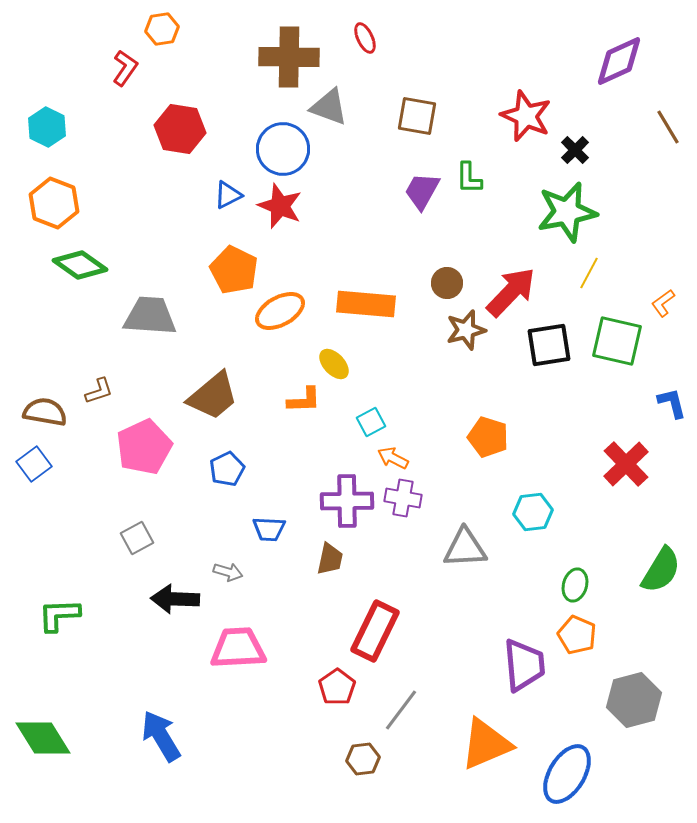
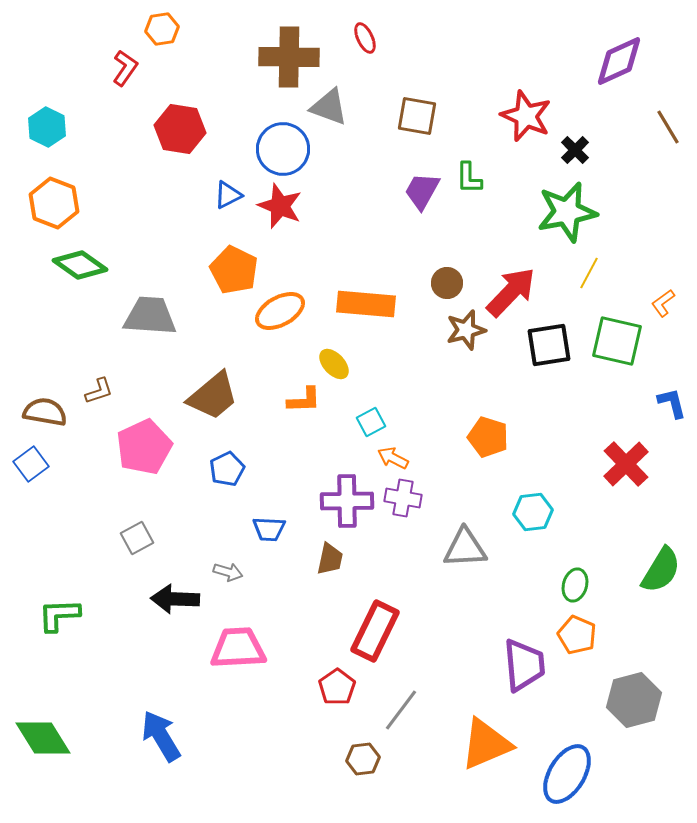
blue square at (34, 464): moved 3 px left
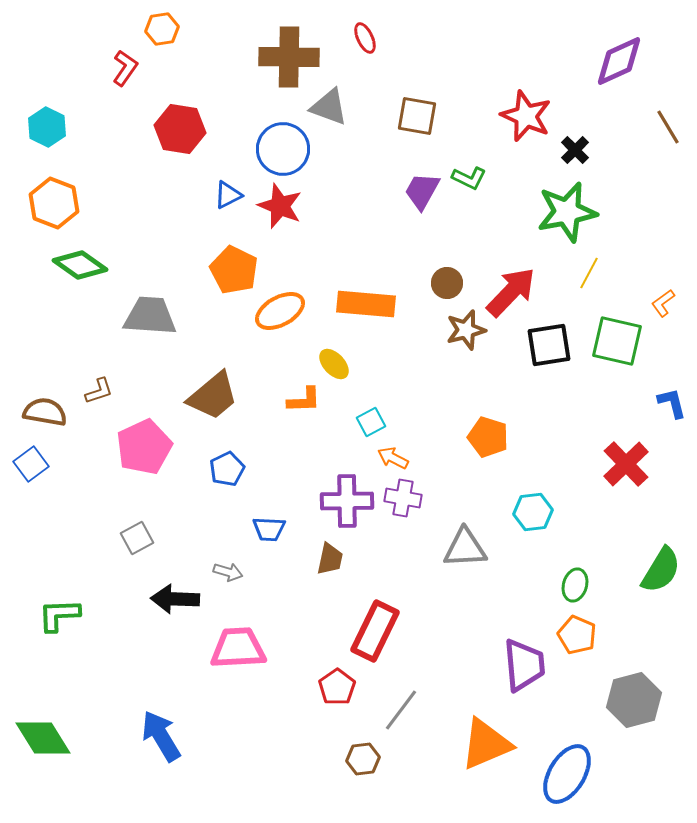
green L-shape at (469, 178): rotated 64 degrees counterclockwise
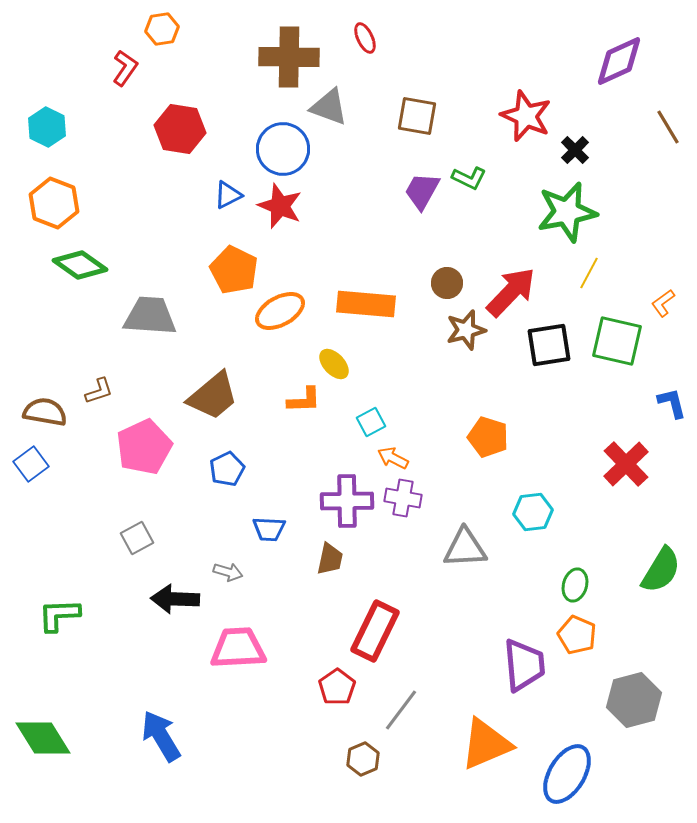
brown hexagon at (363, 759): rotated 16 degrees counterclockwise
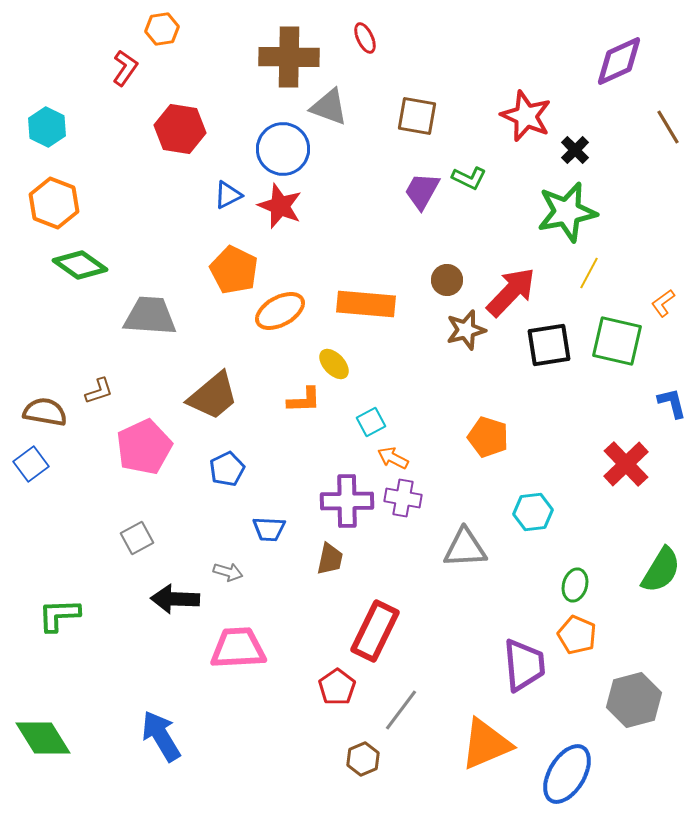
brown circle at (447, 283): moved 3 px up
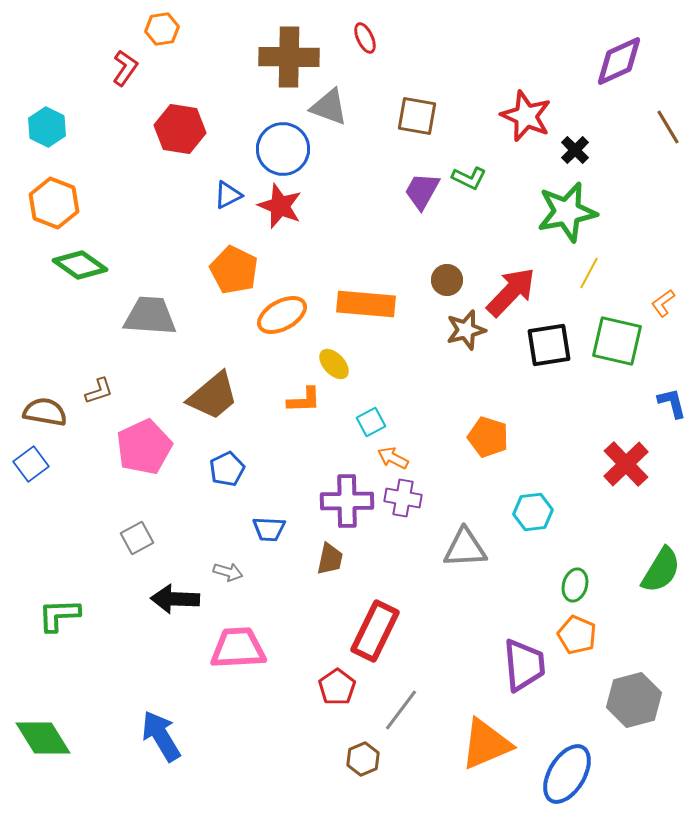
orange ellipse at (280, 311): moved 2 px right, 4 px down
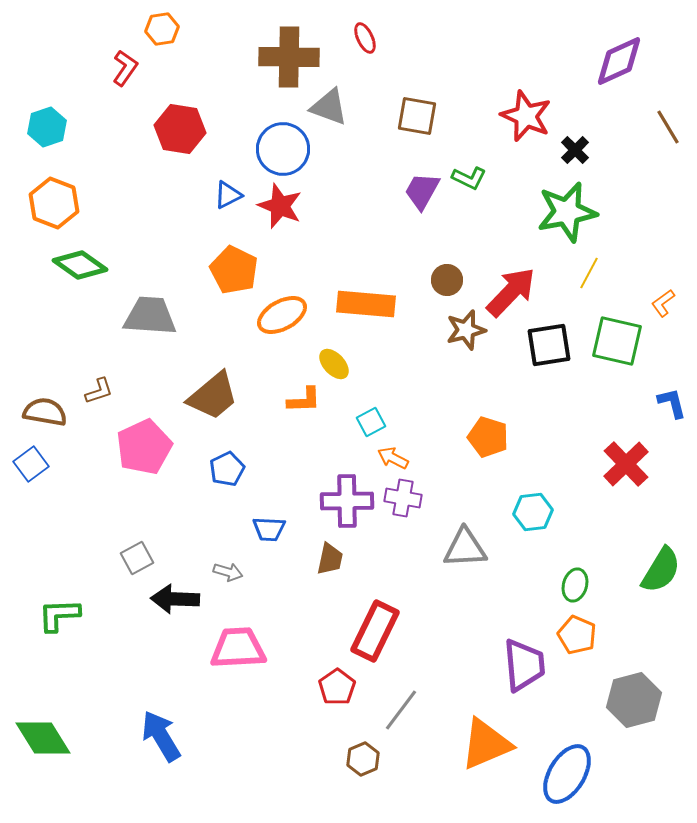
cyan hexagon at (47, 127): rotated 15 degrees clockwise
gray square at (137, 538): moved 20 px down
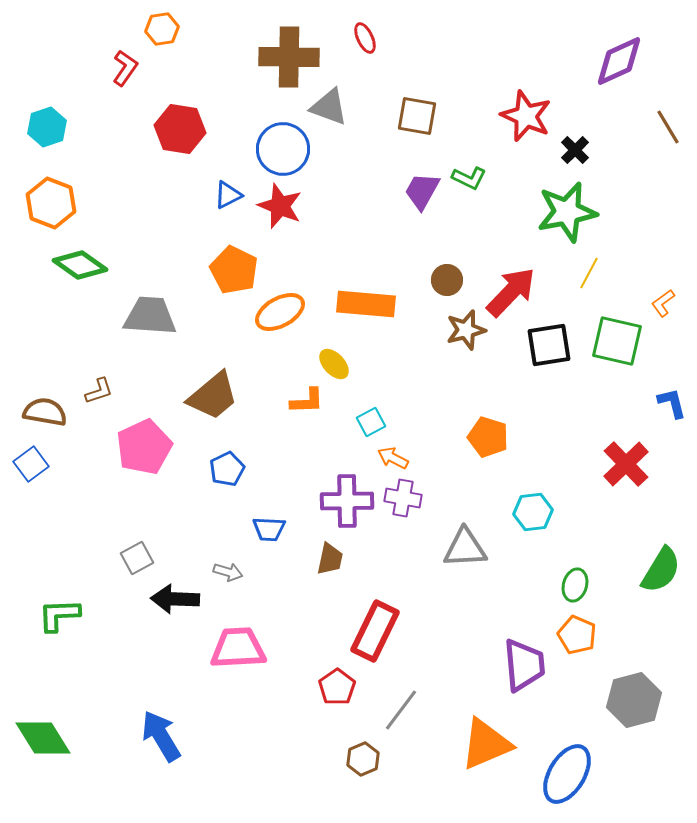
orange hexagon at (54, 203): moved 3 px left
orange ellipse at (282, 315): moved 2 px left, 3 px up
orange L-shape at (304, 400): moved 3 px right, 1 px down
